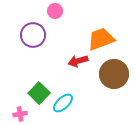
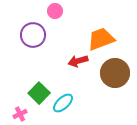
brown circle: moved 1 px right, 1 px up
pink cross: rotated 16 degrees counterclockwise
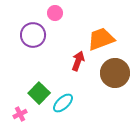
pink circle: moved 2 px down
red arrow: rotated 126 degrees clockwise
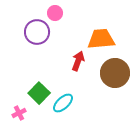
purple circle: moved 4 px right, 3 px up
orange trapezoid: rotated 16 degrees clockwise
pink cross: moved 1 px left, 1 px up
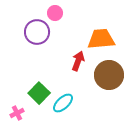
brown circle: moved 6 px left, 2 px down
pink cross: moved 2 px left
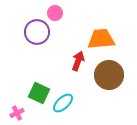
green square: rotated 20 degrees counterclockwise
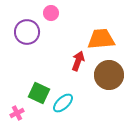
pink circle: moved 4 px left
purple circle: moved 10 px left
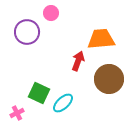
brown circle: moved 4 px down
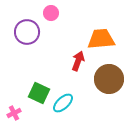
pink cross: moved 3 px left
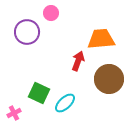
cyan ellipse: moved 2 px right
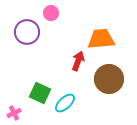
green square: moved 1 px right
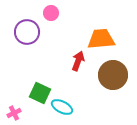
brown circle: moved 4 px right, 4 px up
cyan ellipse: moved 3 px left, 4 px down; rotated 70 degrees clockwise
